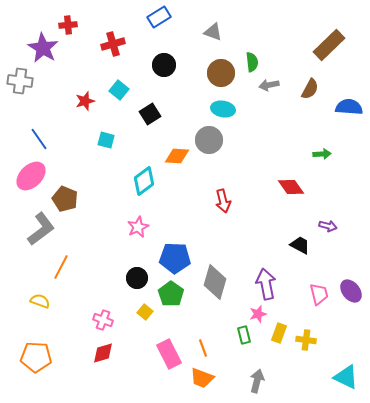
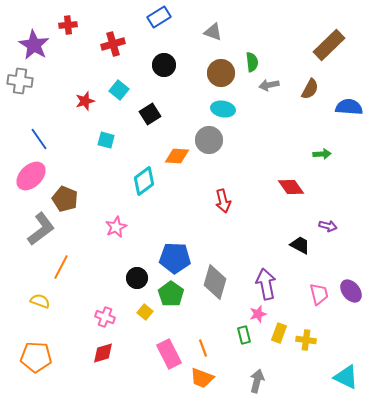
purple star at (43, 48): moved 9 px left, 3 px up
pink star at (138, 227): moved 22 px left
pink cross at (103, 320): moved 2 px right, 3 px up
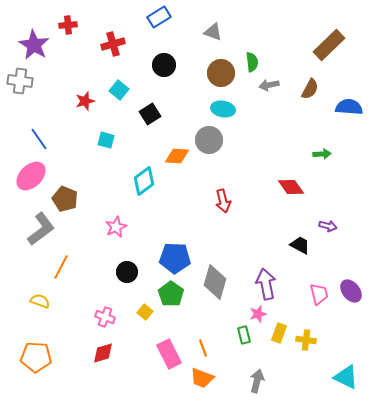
black circle at (137, 278): moved 10 px left, 6 px up
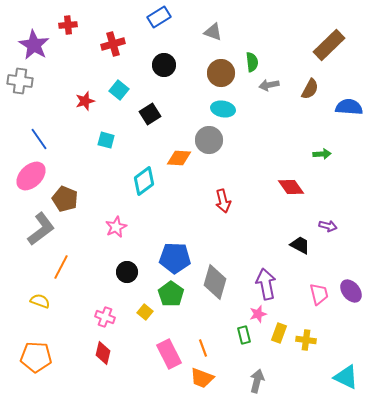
orange diamond at (177, 156): moved 2 px right, 2 px down
red diamond at (103, 353): rotated 60 degrees counterclockwise
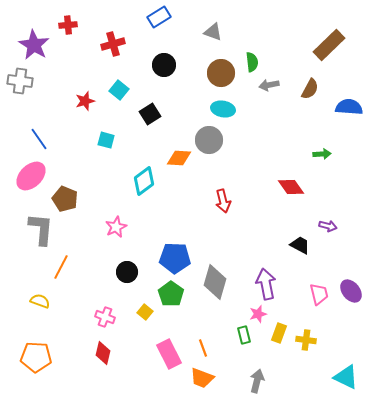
gray L-shape at (41, 229): rotated 48 degrees counterclockwise
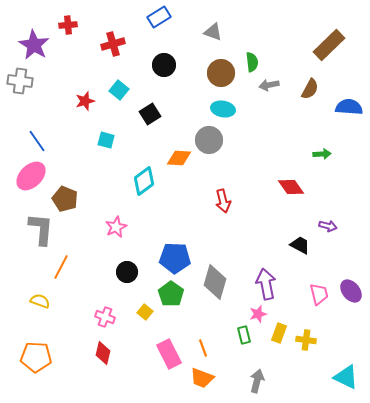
blue line at (39, 139): moved 2 px left, 2 px down
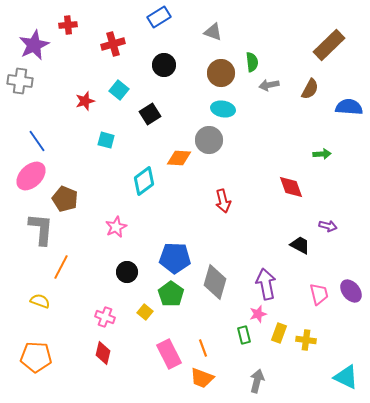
purple star at (34, 45): rotated 16 degrees clockwise
red diamond at (291, 187): rotated 16 degrees clockwise
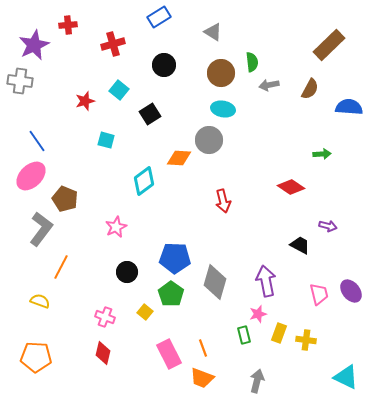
gray triangle at (213, 32): rotated 12 degrees clockwise
red diamond at (291, 187): rotated 36 degrees counterclockwise
gray L-shape at (41, 229): rotated 32 degrees clockwise
purple arrow at (266, 284): moved 3 px up
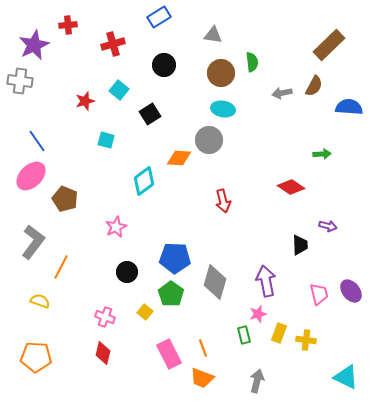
gray triangle at (213, 32): moved 3 px down; rotated 24 degrees counterclockwise
gray arrow at (269, 85): moved 13 px right, 8 px down
brown semicircle at (310, 89): moved 4 px right, 3 px up
gray L-shape at (41, 229): moved 8 px left, 13 px down
black trapezoid at (300, 245): rotated 60 degrees clockwise
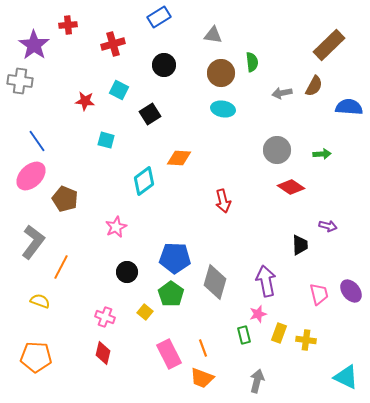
purple star at (34, 45): rotated 12 degrees counterclockwise
cyan square at (119, 90): rotated 12 degrees counterclockwise
red star at (85, 101): rotated 24 degrees clockwise
gray circle at (209, 140): moved 68 px right, 10 px down
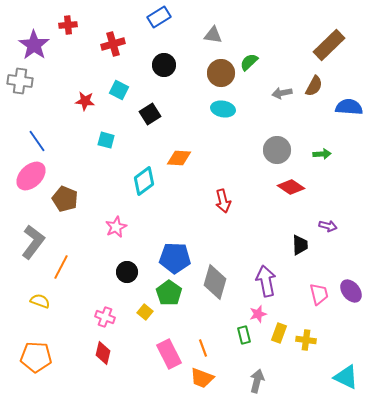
green semicircle at (252, 62): moved 3 px left; rotated 126 degrees counterclockwise
green pentagon at (171, 294): moved 2 px left, 1 px up
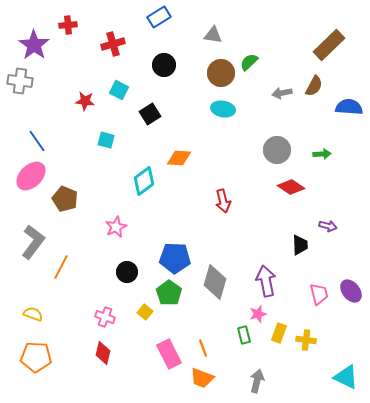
yellow semicircle at (40, 301): moved 7 px left, 13 px down
